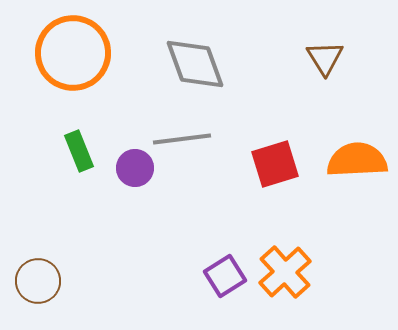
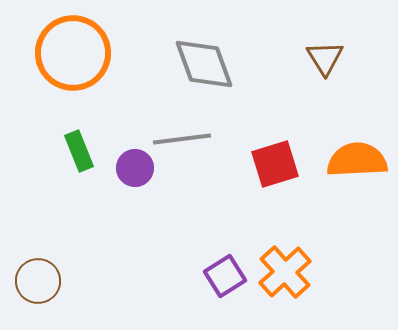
gray diamond: moved 9 px right
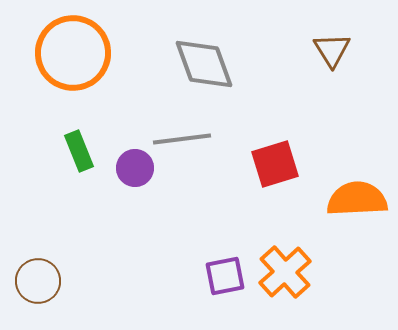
brown triangle: moved 7 px right, 8 px up
orange semicircle: moved 39 px down
purple square: rotated 21 degrees clockwise
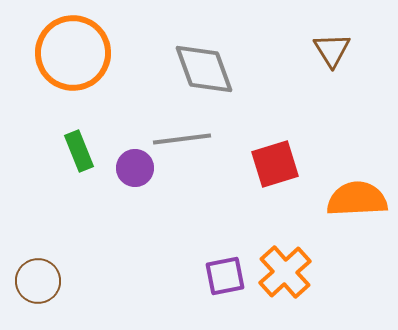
gray diamond: moved 5 px down
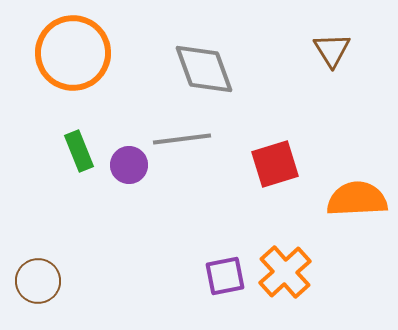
purple circle: moved 6 px left, 3 px up
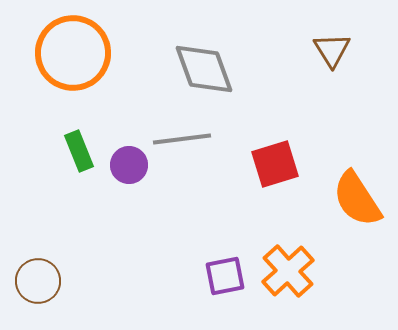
orange semicircle: rotated 120 degrees counterclockwise
orange cross: moved 3 px right, 1 px up
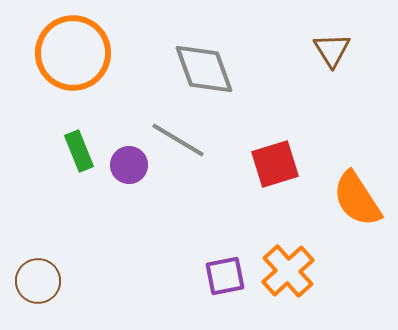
gray line: moved 4 px left, 1 px down; rotated 38 degrees clockwise
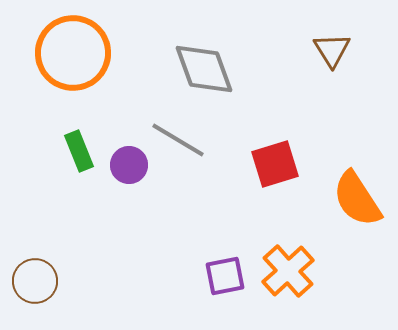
brown circle: moved 3 px left
